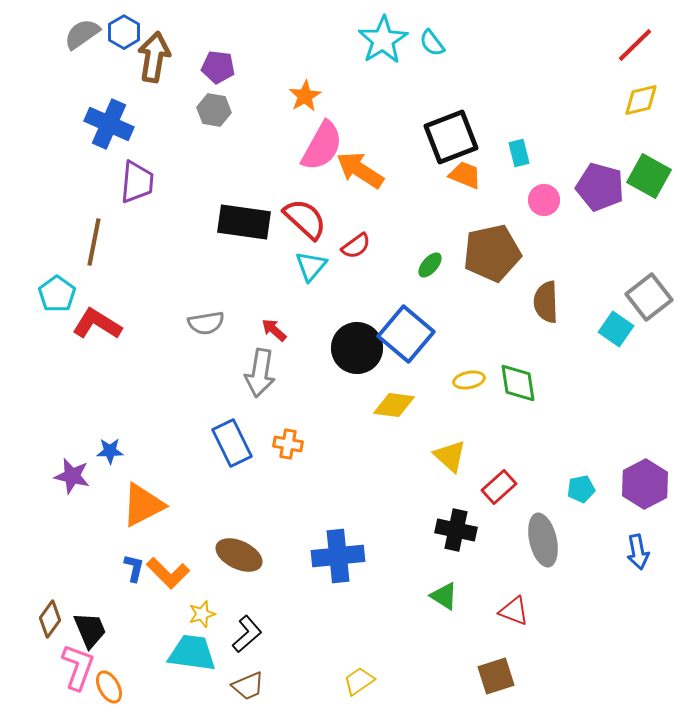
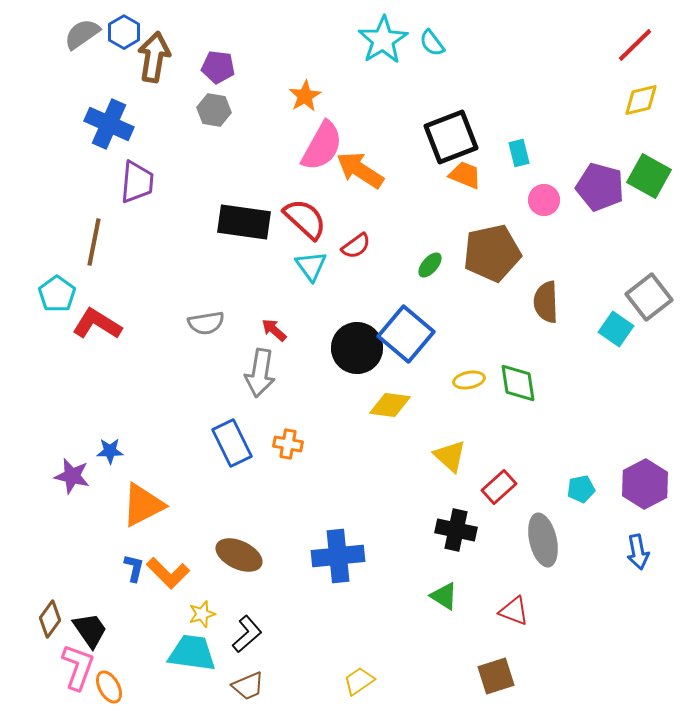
cyan triangle at (311, 266): rotated 16 degrees counterclockwise
yellow diamond at (394, 405): moved 4 px left
black trapezoid at (90, 630): rotated 12 degrees counterclockwise
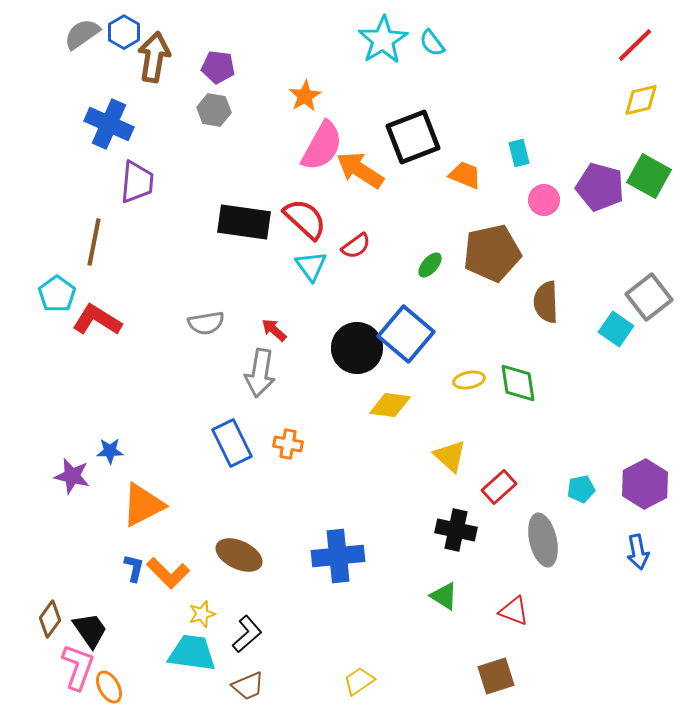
black square at (451, 137): moved 38 px left
red L-shape at (97, 324): moved 4 px up
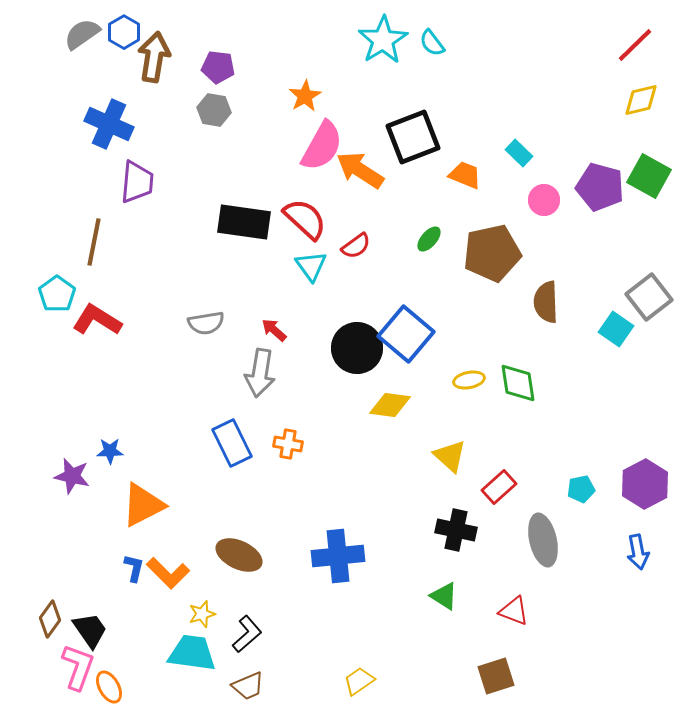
cyan rectangle at (519, 153): rotated 32 degrees counterclockwise
green ellipse at (430, 265): moved 1 px left, 26 px up
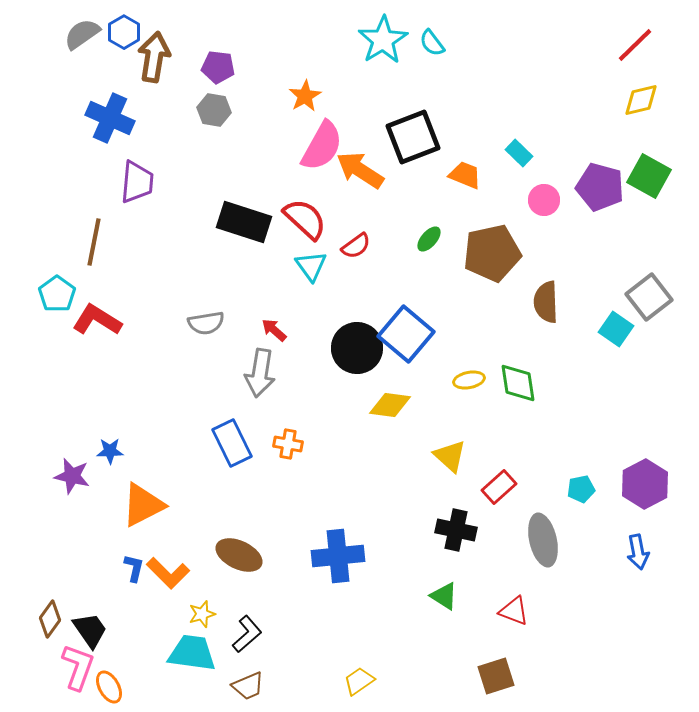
blue cross at (109, 124): moved 1 px right, 6 px up
black rectangle at (244, 222): rotated 10 degrees clockwise
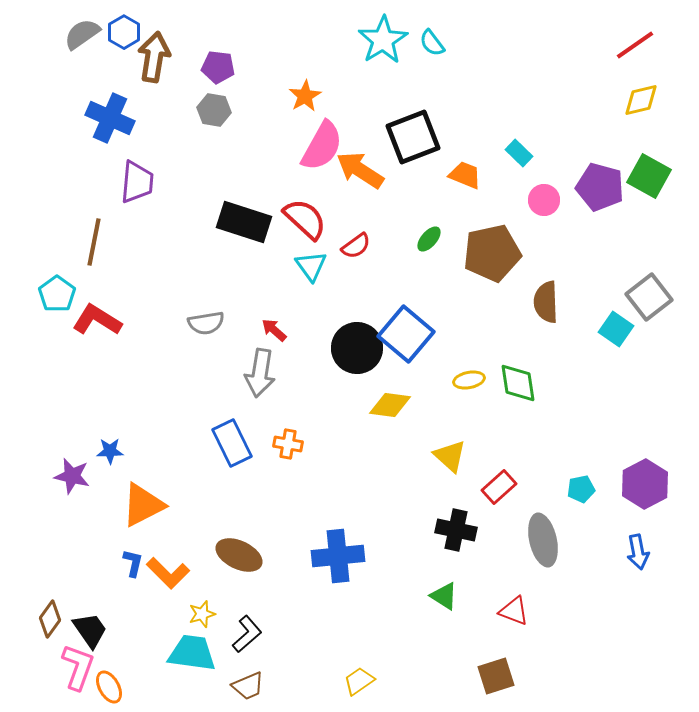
red line at (635, 45): rotated 9 degrees clockwise
blue L-shape at (134, 568): moved 1 px left, 5 px up
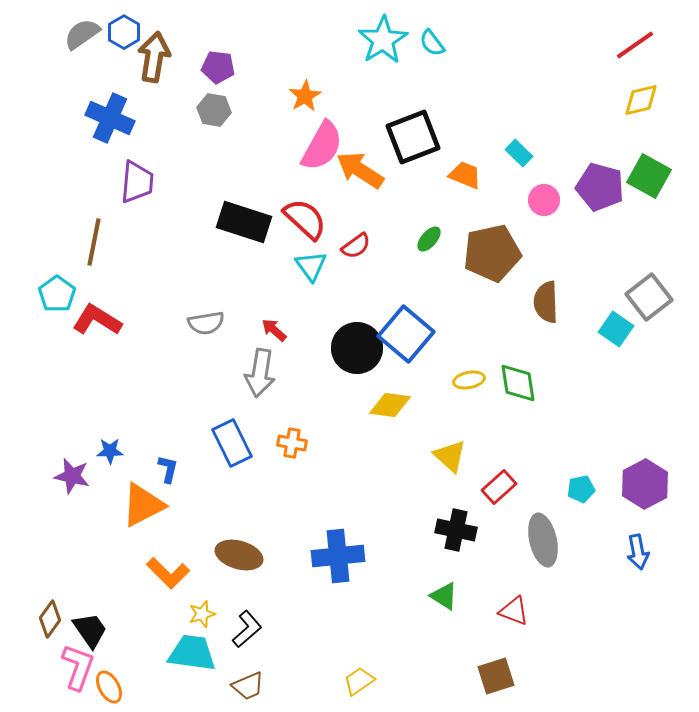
orange cross at (288, 444): moved 4 px right, 1 px up
brown ellipse at (239, 555): rotated 9 degrees counterclockwise
blue L-shape at (133, 563): moved 35 px right, 94 px up
black L-shape at (247, 634): moved 5 px up
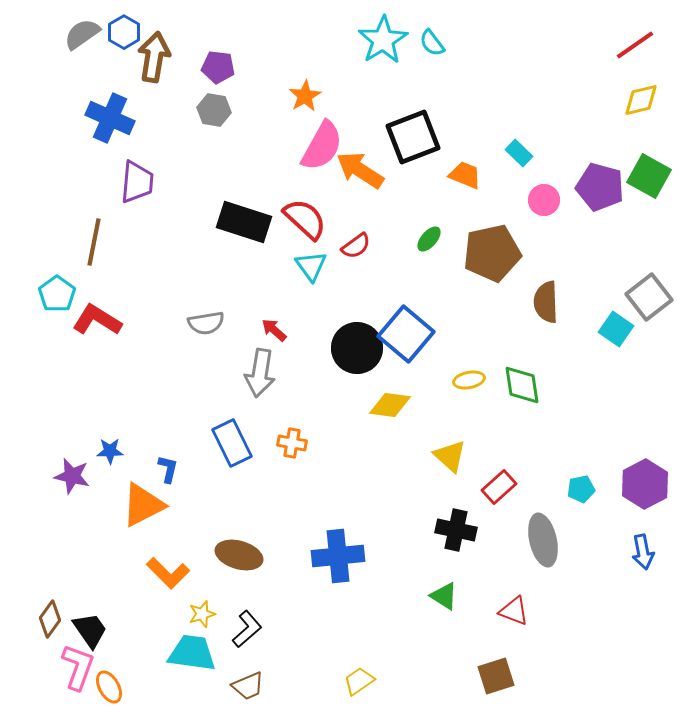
green diamond at (518, 383): moved 4 px right, 2 px down
blue arrow at (638, 552): moved 5 px right
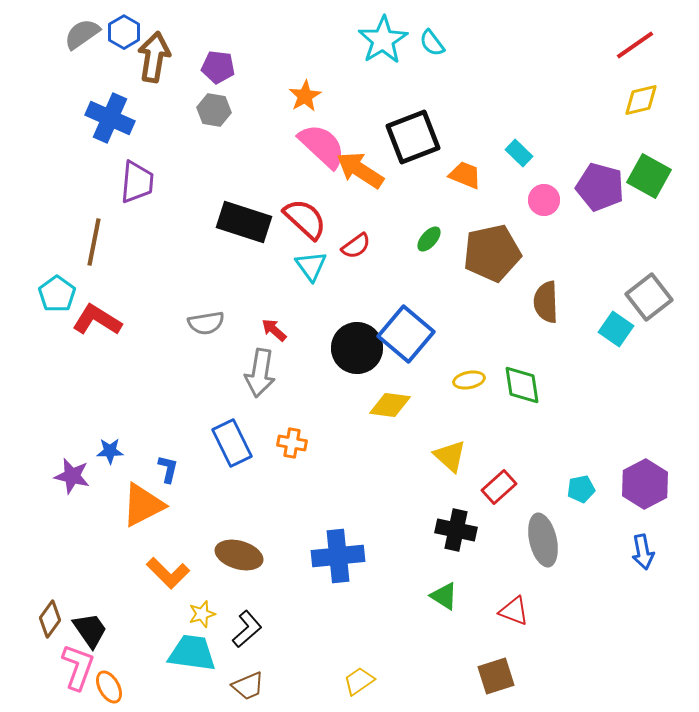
pink semicircle at (322, 146): rotated 76 degrees counterclockwise
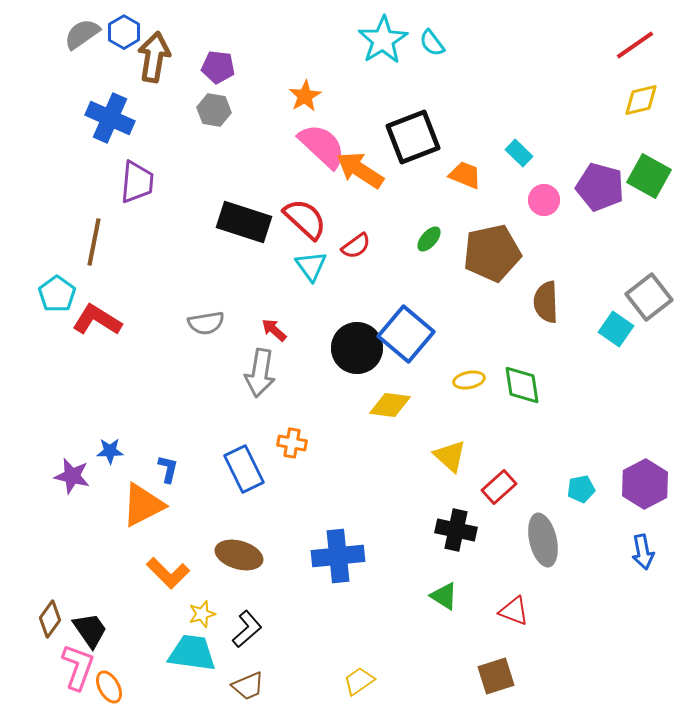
blue rectangle at (232, 443): moved 12 px right, 26 px down
